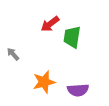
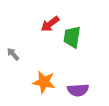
orange star: rotated 25 degrees clockwise
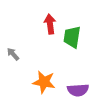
red arrow: rotated 120 degrees clockwise
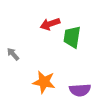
red arrow: rotated 102 degrees counterclockwise
purple semicircle: moved 2 px right
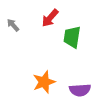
red arrow: moved 6 px up; rotated 30 degrees counterclockwise
gray arrow: moved 29 px up
orange star: rotated 30 degrees counterclockwise
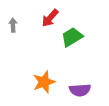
gray arrow: rotated 40 degrees clockwise
green trapezoid: rotated 50 degrees clockwise
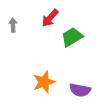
purple semicircle: rotated 15 degrees clockwise
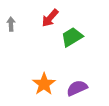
gray arrow: moved 2 px left, 1 px up
orange star: moved 2 px down; rotated 15 degrees counterclockwise
purple semicircle: moved 3 px left, 2 px up; rotated 145 degrees clockwise
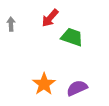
green trapezoid: rotated 50 degrees clockwise
